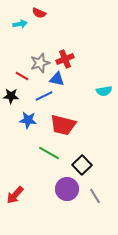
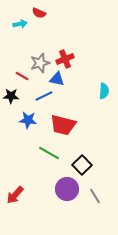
cyan semicircle: rotated 77 degrees counterclockwise
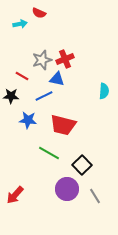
gray star: moved 2 px right, 3 px up
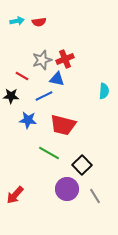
red semicircle: moved 9 px down; rotated 32 degrees counterclockwise
cyan arrow: moved 3 px left, 3 px up
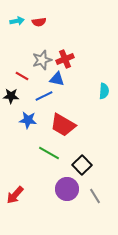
red trapezoid: rotated 16 degrees clockwise
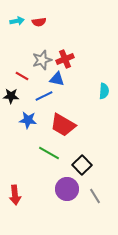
red arrow: rotated 48 degrees counterclockwise
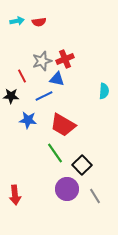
gray star: moved 1 px down
red line: rotated 32 degrees clockwise
green line: moved 6 px right; rotated 25 degrees clockwise
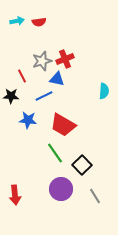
purple circle: moved 6 px left
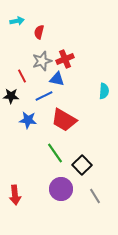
red semicircle: moved 10 px down; rotated 112 degrees clockwise
red trapezoid: moved 1 px right, 5 px up
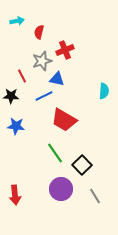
red cross: moved 9 px up
blue star: moved 12 px left, 6 px down
